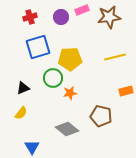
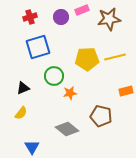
brown star: moved 2 px down
yellow pentagon: moved 17 px right
green circle: moved 1 px right, 2 px up
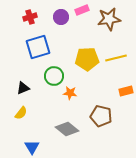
yellow line: moved 1 px right, 1 px down
orange star: rotated 16 degrees clockwise
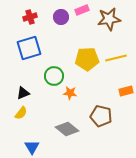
blue square: moved 9 px left, 1 px down
black triangle: moved 5 px down
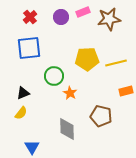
pink rectangle: moved 1 px right, 2 px down
red cross: rotated 24 degrees counterclockwise
blue square: rotated 10 degrees clockwise
yellow line: moved 5 px down
orange star: rotated 24 degrees clockwise
gray diamond: rotated 50 degrees clockwise
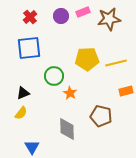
purple circle: moved 1 px up
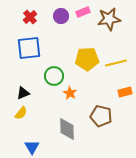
orange rectangle: moved 1 px left, 1 px down
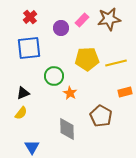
pink rectangle: moved 1 px left, 8 px down; rotated 24 degrees counterclockwise
purple circle: moved 12 px down
brown pentagon: rotated 15 degrees clockwise
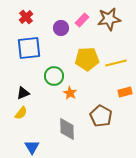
red cross: moved 4 px left
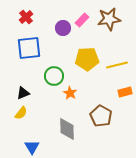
purple circle: moved 2 px right
yellow line: moved 1 px right, 2 px down
